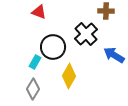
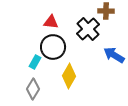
red triangle: moved 12 px right, 10 px down; rotated 14 degrees counterclockwise
black cross: moved 2 px right, 5 px up
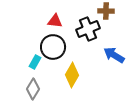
red triangle: moved 4 px right, 1 px up
black cross: rotated 20 degrees clockwise
yellow diamond: moved 3 px right, 1 px up
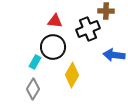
blue arrow: rotated 25 degrees counterclockwise
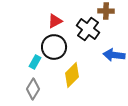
red triangle: rotated 35 degrees counterclockwise
black cross: rotated 30 degrees counterclockwise
black circle: moved 1 px right
yellow diamond: rotated 15 degrees clockwise
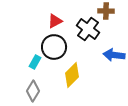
gray diamond: moved 2 px down
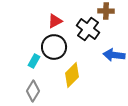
cyan rectangle: moved 1 px left, 1 px up
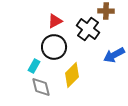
blue arrow: rotated 35 degrees counterclockwise
cyan rectangle: moved 5 px down
gray diamond: moved 8 px right, 4 px up; rotated 45 degrees counterclockwise
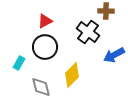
red triangle: moved 10 px left
black cross: moved 3 px down
black circle: moved 9 px left
cyan rectangle: moved 15 px left, 3 px up
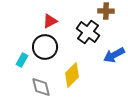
red triangle: moved 5 px right
cyan rectangle: moved 3 px right, 3 px up
